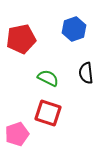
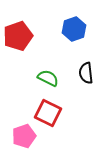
red pentagon: moved 3 px left, 3 px up; rotated 8 degrees counterclockwise
red square: rotated 8 degrees clockwise
pink pentagon: moved 7 px right, 2 px down
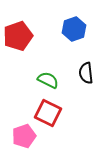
green semicircle: moved 2 px down
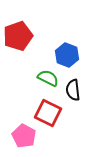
blue hexagon: moved 7 px left, 26 px down; rotated 20 degrees counterclockwise
black semicircle: moved 13 px left, 17 px down
green semicircle: moved 2 px up
pink pentagon: rotated 25 degrees counterclockwise
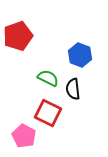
blue hexagon: moved 13 px right
black semicircle: moved 1 px up
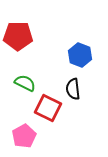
red pentagon: rotated 20 degrees clockwise
green semicircle: moved 23 px left, 5 px down
red square: moved 5 px up
pink pentagon: rotated 15 degrees clockwise
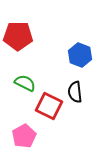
black semicircle: moved 2 px right, 3 px down
red square: moved 1 px right, 2 px up
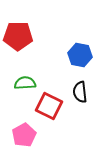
blue hexagon: rotated 10 degrees counterclockwise
green semicircle: rotated 30 degrees counterclockwise
black semicircle: moved 5 px right
pink pentagon: moved 1 px up
